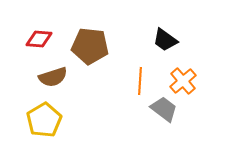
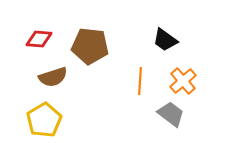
gray trapezoid: moved 7 px right, 5 px down
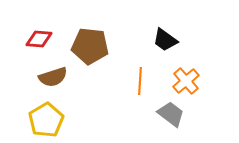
orange cross: moved 3 px right
yellow pentagon: moved 2 px right
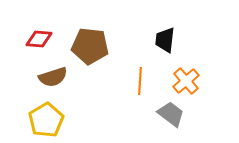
black trapezoid: rotated 60 degrees clockwise
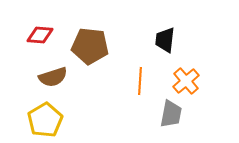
red diamond: moved 1 px right, 4 px up
gray trapezoid: rotated 64 degrees clockwise
yellow pentagon: moved 1 px left
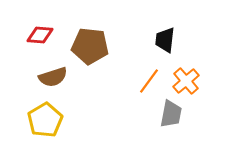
orange line: moved 9 px right; rotated 32 degrees clockwise
